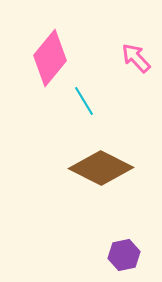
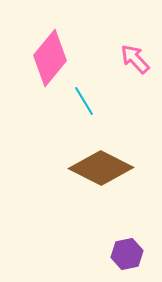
pink arrow: moved 1 px left, 1 px down
purple hexagon: moved 3 px right, 1 px up
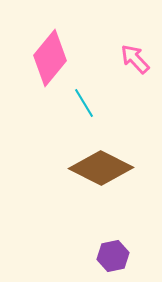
cyan line: moved 2 px down
purple hexagon: moved 14 px left, 2 px down
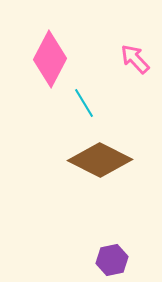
pink diamond: moved 1 px down; rotated 12 degrees counterclockwise
brown diamond: moved 1 px left, 8 px up
purple hexagon: moved 1 px left, 4 px down
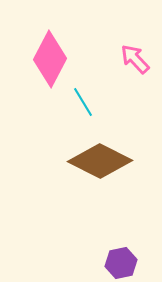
cyan line: moved 1 px left, 1 px up
brown diamond: moved 1 px down
purple hexagon: moved 9 px right, 3 px down
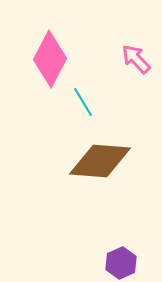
pink arrow: moved 1 px right
brown diamond: rotated 22 degrees counterclockwise
purple hexagon: rotated 12 degrees counterclockwise
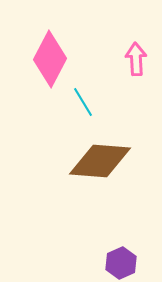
pink arrow: rotated 40 degrees clockwise
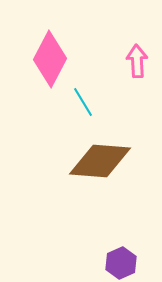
pink arrow: moved 1 px right, 2 px down
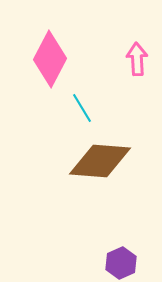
pink arrow: moved 2 px up
cyan line: moved 1 px left, 6 px down
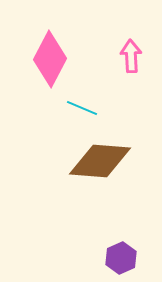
pink arrow: moved 6 px left, 3 px up
cyan line: rotated 36 degrees counterclockwise
purple hexagon: moved 5 px up
